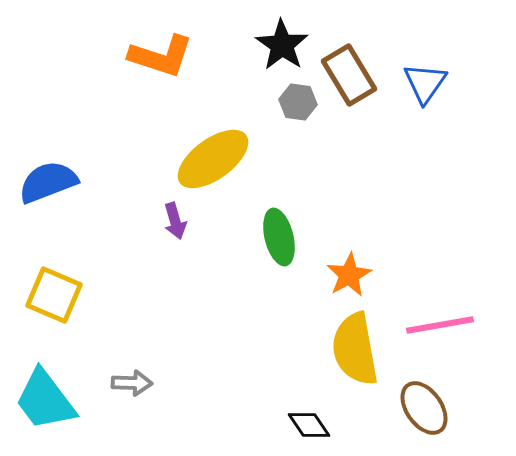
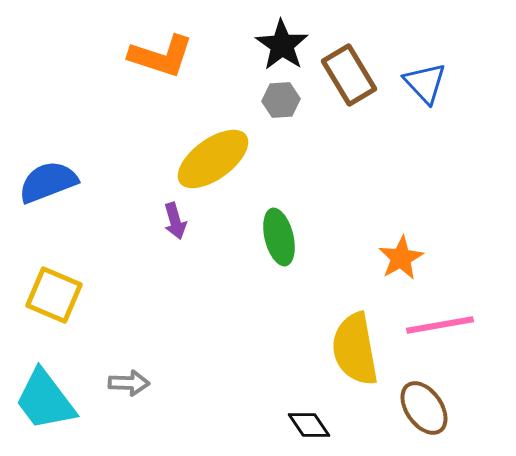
blue triangle: rotated 18 degrees counterclockwise
gray hexagon: moved 17 px left, 2 px up; rotated 12 degrees counterclockwise
orange star: moved 52 px right, 17 px up
gray arrow: moved 3 px left
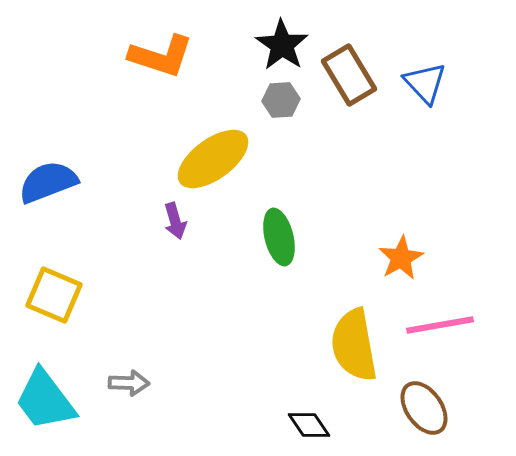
yellow semicircle: moved 1 px left, 4 px up
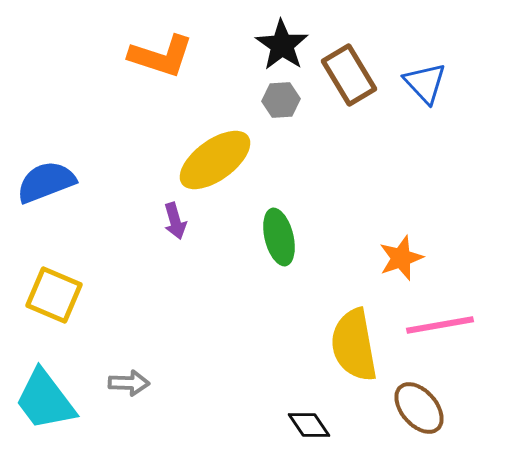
yellow ellipse: moved 2 px right, 1 px down
blue semicircle: moved 2 px left
orange star: rotated 9 degrees clockwise
brown ellipse: moved 5 px left; rotated 6 degrees counterclockwise
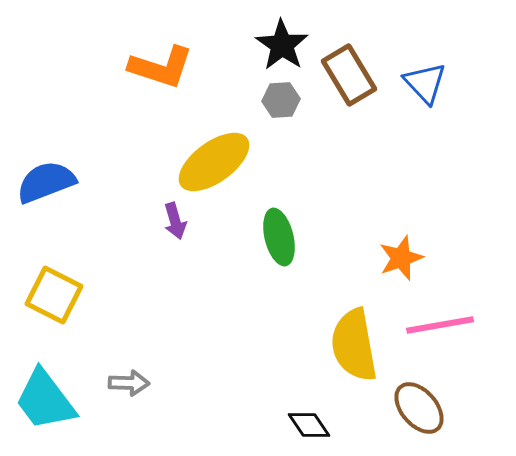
orange L-shape: moved 11 px down
yellow ellipse: moved 1 px left, 2 px down
yellow square: rotated 4 degrees clockwise
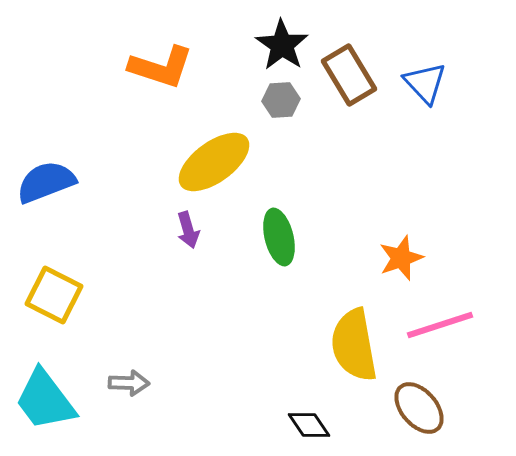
purple arrow: moved 13 px right, 9 px down
pink line: rotated 8 degrees counterclockwise
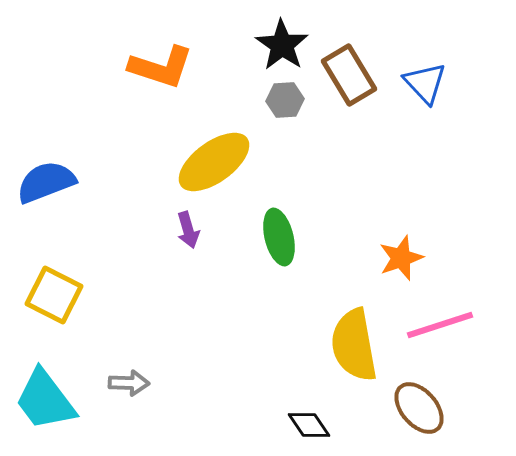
gray hexagon: moved 4 px right
